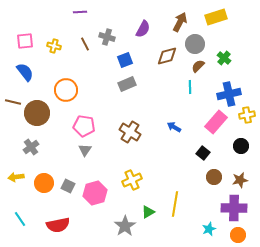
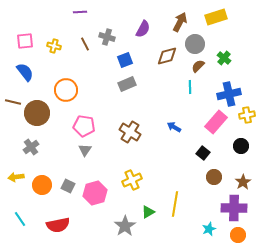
brown star at (240, 180): moved 3 px right, 2 px down; rotated 21 degrees counterclockwise
orange circle at (44, 183): moved 2 px left, 2 px down
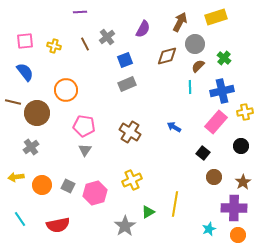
gray cross at (107, 37): rotated 35 degrees clockwise
blue cross at (229, 94): moved 7 px left, 3 px up
yellow cross at (247, 115): moved 2 px left, 3 px up
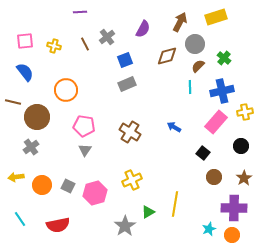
brown circle at (37, 113): moved 4 px down
brown star at (243, 182): moved 1 px right, 4 px up
orange circle at (238, 235): moved 6 px left
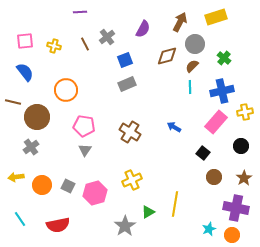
brown semicircle at (198, 66): moved 6 px left
purple cross at (234, 208): moved 2 px right; rotated 10 degrees clockwise
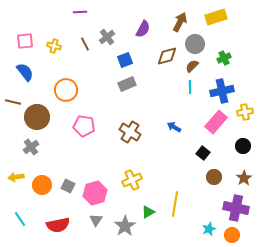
green cross at (224, 58): rotated 24 degrees clockwise
black circle at (241, 146): moved 2 px right
gray triangle at (85, 150): moved 11 px right, 70 px down
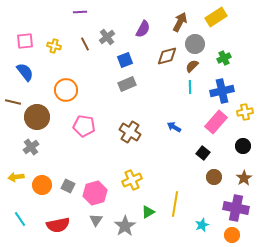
yellow rectangle at (216, 17): rotated 15 degrees counterclockwise
cyan star at (209, 229): moved 7 px left, 4 px up
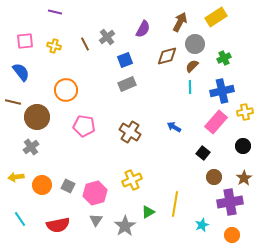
purple line at (80, 12): moved 25 px left; rotated 16 degrees clockwise
blue semicircle at (25, 72): moved 4 px left
purple cross at (236, 208): moved 6 px left, 6 px up; rotated 20 degrees counterclockwise
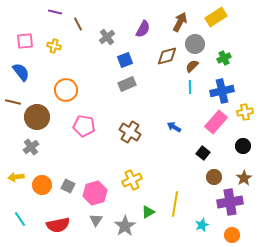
brown line at (85, 44): moved 7 px left, 20 px up
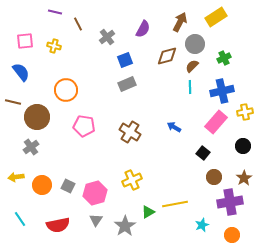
yellow line at (175, 204): rotated 70 degrees clockwise
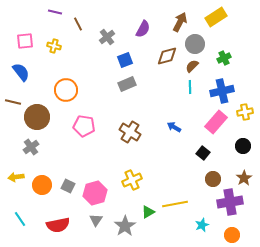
brown circle at (214, 177): moved 1 px left, 2 px down
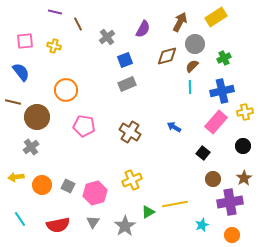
gray triangle at (96, 220): moved 3 px left, 2 px down
